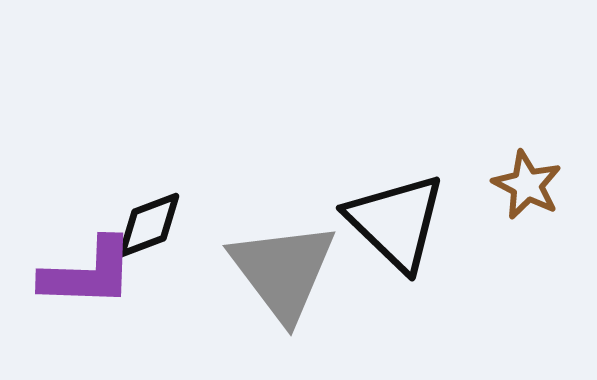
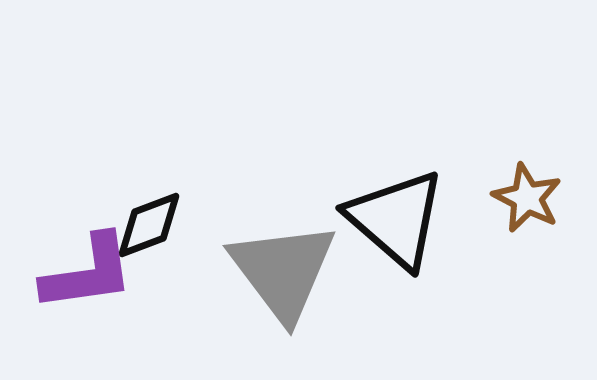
brown star: moved 13 px down
black triangle: moved 3 px up; rotated 3 degrees counterclockwise
purple L-shape: rotated 10 degrees counterclockwise
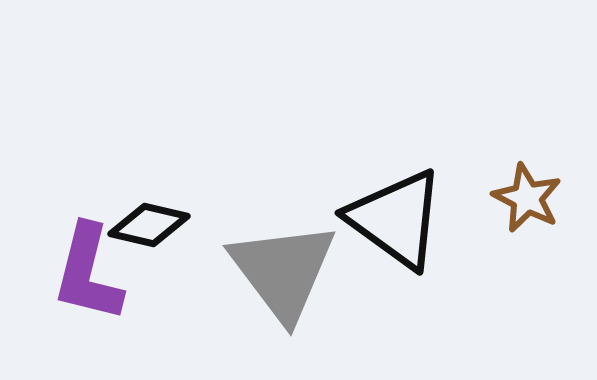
black triangle: rotated 5 degrees counterclockwise
black diamond: rotated 34 degrees clockwise
purple L-shape: rotated 112 degrees clockwise
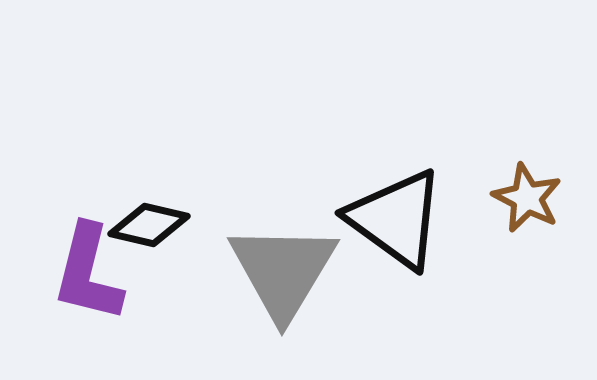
gray triangle: rotated 8 degrees clockwise
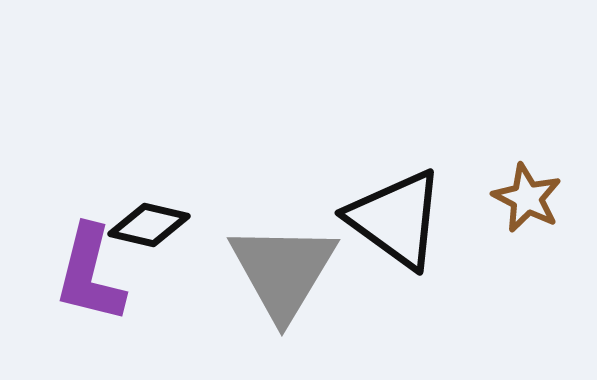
purple L-shape: moved 2 px right, 1 px down
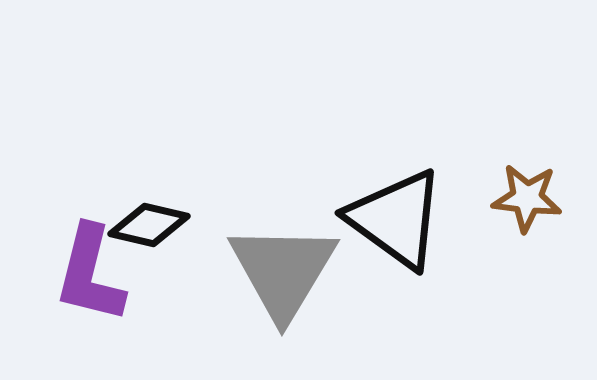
brown star: rotated 20 degrees counterclockwise
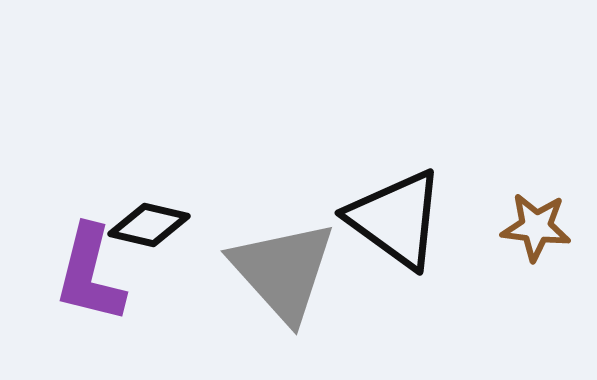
brown star: moved 9 px right, 29 px down
gray triangle: rotated 13 degrees counterclockwise
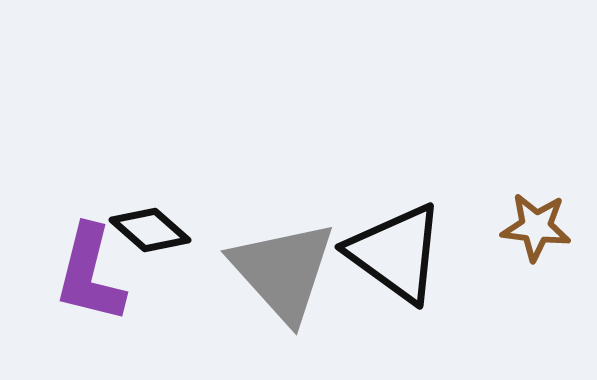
black triangle: moved 34 px down
black diamond: moved 1 px right, 5 px down; rotated 28 degrees clockwise
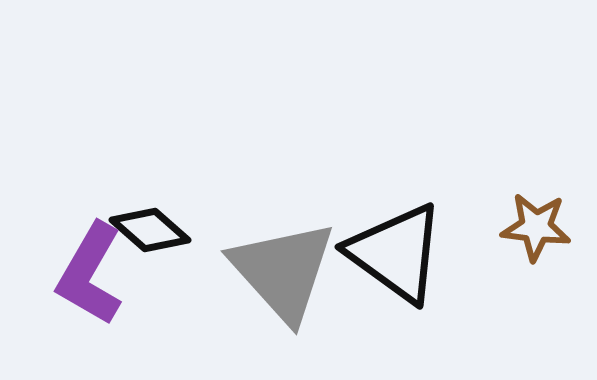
purple L-shape: rotated 16 degrees clockwise
